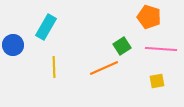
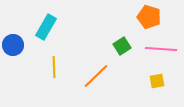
orange line: moved 8 px left, 8 px down; rotated 20 degrees counterclockwise
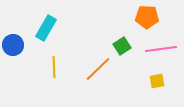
orange pentagon: moved 2 px left; rotated 15 degrees counterclockwise
cyan rectangle: moved 1 px down
pink line: rotated 12 degrees counterclockwise
orange line: moved 2 px right, 7 px up
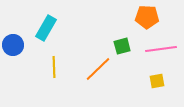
green square: rotated 18 degrees clockwise
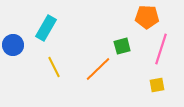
pink line: rotated 64 degrees counterclockwise
yellow line: rotated 25 degrees counterclockwise
yellow square: moved 4 px down
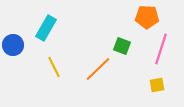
green square: rotated 36 degrees clockwise
